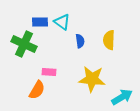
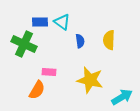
yellow star: moved 2 px left, 1 px down; rotated 8 degrees clockwise
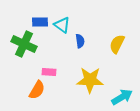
cyan triangle: moved 3 px down
yellow semicircle: moved 8 px right, 4 px down; rotated 24 degrees clockwise
yellow star: rotated 12 degrees counterclockwise
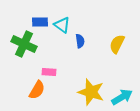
yellow star: moved 1 px right, 12 px down; rotated 16 degrees clockwise
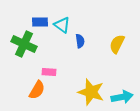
cyan arrow: rotated 20 degrees clockwise
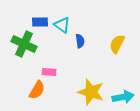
cyan arrow: moved 1 px right
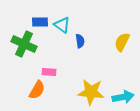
yellow semicircle: moved 5 px right, 2 px up
yellow star: rotated 12 degrees counterclockwise
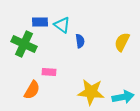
orange semicircle: moved 5 px left
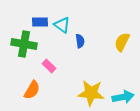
green cross: rotated 15 degrees counterclockwise
pink rectangle: moved 6 px up; rotated 40 degrees clockwise
yellow star: moved 1 px down
